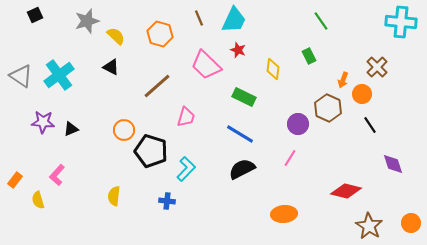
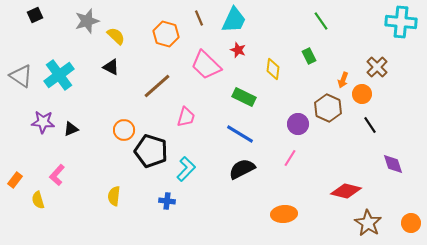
orange hexagon at (160, 34): moved 6 px right
brown star at (369, 226): moved 1 px left, 3 px up
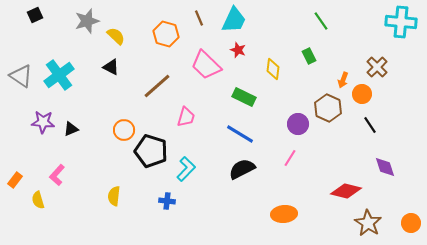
purple diamond at (393, 164): moved 8 px left, 3 px down
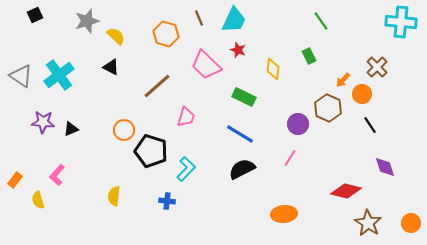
orange arrow at (343, 80): rotated 21 degrees clockwise
